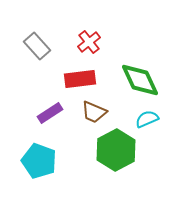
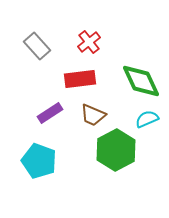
green diamond: moved 1 px right, 1 px down
brown trapezoid: moved 1 px left, 3 px down
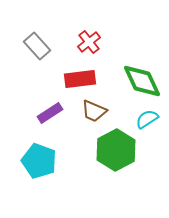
green diamond: moved 1 px right
brown trapezoid: moved 1 px right, 4 px up
cyan semicircle: rotated 10 degrees counterclockwise
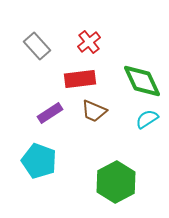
green hexagon: moved 32 px down
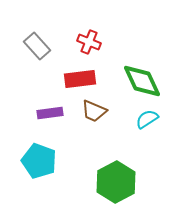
red cross: rotated 30 degrees counterclockwise
purple rectangle: rotated 25 degrees clockwise
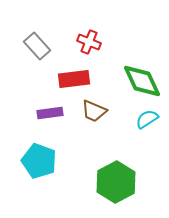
red rectangle: moved 6 px left
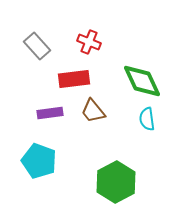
brown trapezoid: moved 1 px left; rotated 28 degrees clockwise
cyan semicircle: rotated 65 degrees counterclockwise
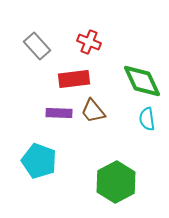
purple rectangle: moved 9 px right; rotated 10 degrees clockwise
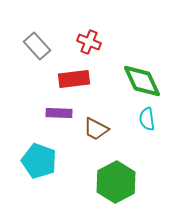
brown trapezoid: moved 3 px right, 18 px down; rotated 24 degrees counterclockwise
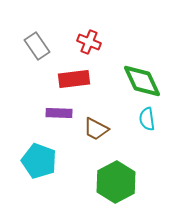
gray rectangle: rotated 8 degrees clockwise
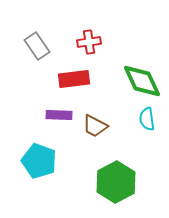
red cross: rotated 30 degrees counterclockwise
purple rectangle: moved 2 px down
brown trapezoid: moved 1 px left, 3 px up
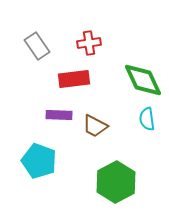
red cross: moved 1 px down
green diamond: moved 1 px right, 1 px up
